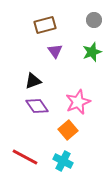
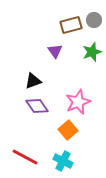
brown rectangle: moved 26 px right
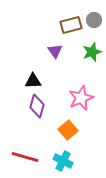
black triangle: rotated 18 degrees clockwise
pink star: moved 3 px right, 4 px up
purple diamond: rotated 50 degrees clockwise
red line: rotated 12 degrees counterclockwise
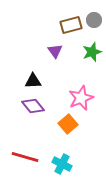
purple diamond: moved 4 px left; rotated 55 degrees counterclockwise
orange square: moved 6 px up
cyan cross: moved 1 px left, 3 px down
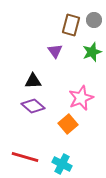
brown rectangle: rotated 60 degrees counterclockwise
purple diamond: rotated 10 degrees counterclockwise
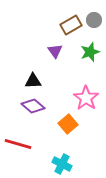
brown rectangle: rotated 45 degrees clockwise
green star: moved 2 px left
pink star: moved 5 px right; rotated 15 degrees counterclockwise
red line: moved 7 px left, 13 px up
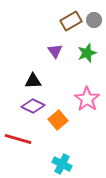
brown rectangle: moved 4 px up
green star: moved 3 px left, 1 px down
pink star: moved 1 px right, 1 px down
purple diamond: rotated 15 degrees counterclockwise
orange square: moved 10 px left, 4 px up
red line: moved 5 px up
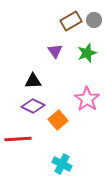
red line: rotated 20 degrees counterclockwise
